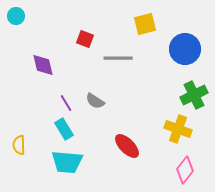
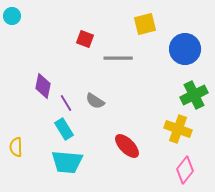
cyan circle: moved 4 px left
purple diamond: moved 21 px down; rotated 25 degrees clockwise
yellow semicircle: moved 3 px left, 2 px down
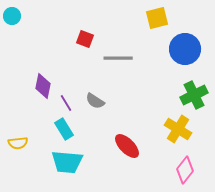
yellow square: moved 12 px right, 6 px up
yellow cross: rotated 12 degrees clockwise
yellow semicircle: moved 2 px right, 4 px up; rotated 96 degrees counterclockwise
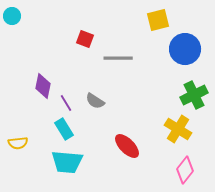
yellow square: moved 1 px right, 2 px down
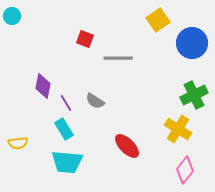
yellow square: rotated 20 degrees counterclockwise
blue circle: moved 7 px right, 6 px up
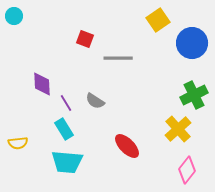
cyan circle: moved 2 px right
purple diamond: moved 1 px left, 2 px up; rotated 15 degrees counterclockwise
yellow cross: rotated 16 degrees clockwise
pink diamond: moved 2 px right
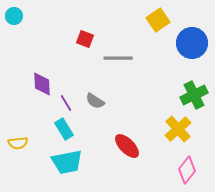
cyan trapezoid: rotated 16 degrees counterclockwise
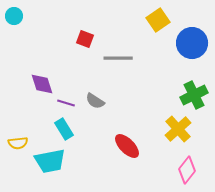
purple diamond: rotated 15 degrees counterclockwise
purple line: rotated 42 degrees counterclockwise
cyan trapezoid: moved 17 px left, 1 px up
